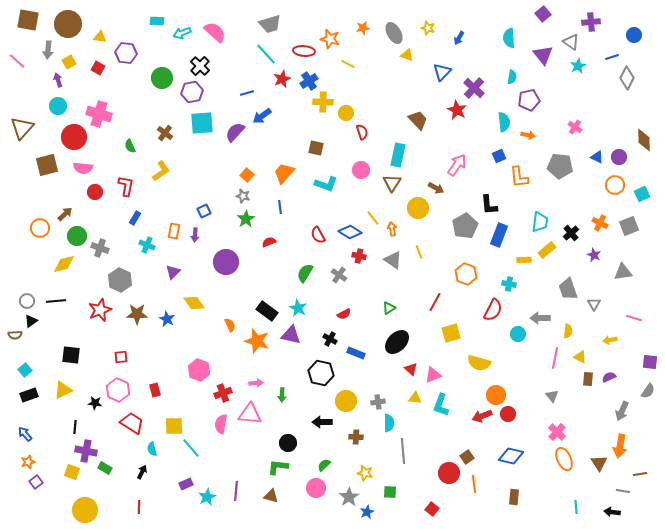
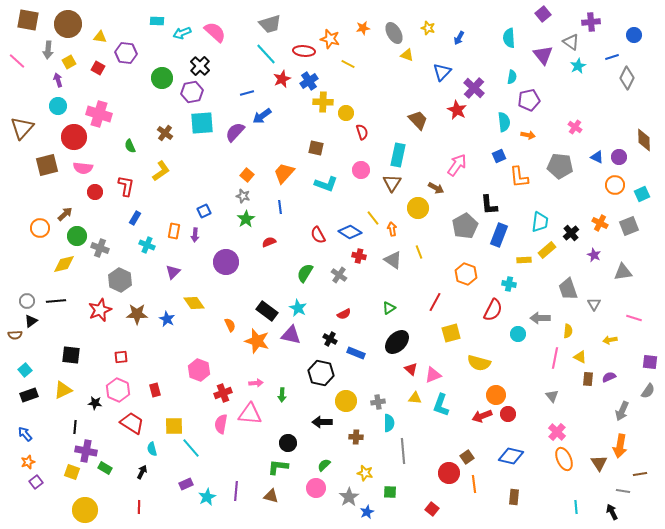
black arrow at (612, 512): rotated 56 degrees clockwise
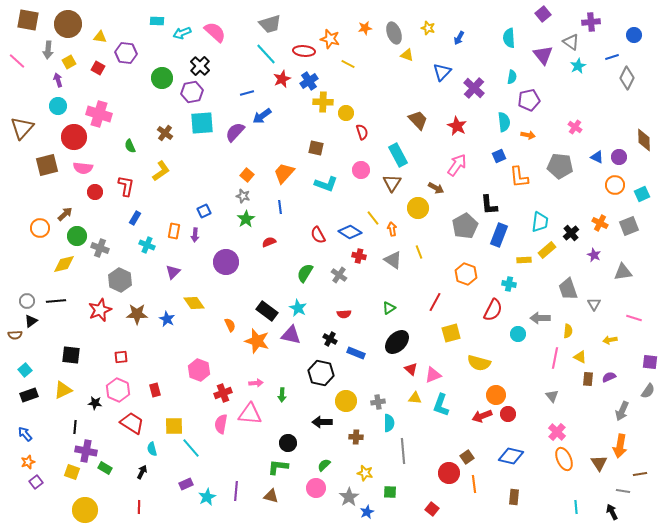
orange star at (363, 28): moved 2 px right
gray ellipse at (394, 33): rotated 10 degrees clockwise
red star at (457, 110): moved 16 px down
cyan rectangle at (398, 155): rotated 40 degrees counterclockwise
red semicircle at (344, 314): rotated 24 degrees clockwise
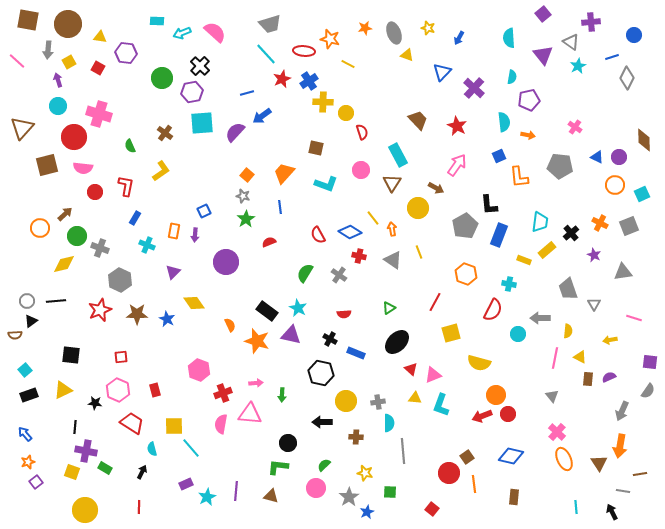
yellow rectangle at (524, 260): rotated 24 degrees clockwise
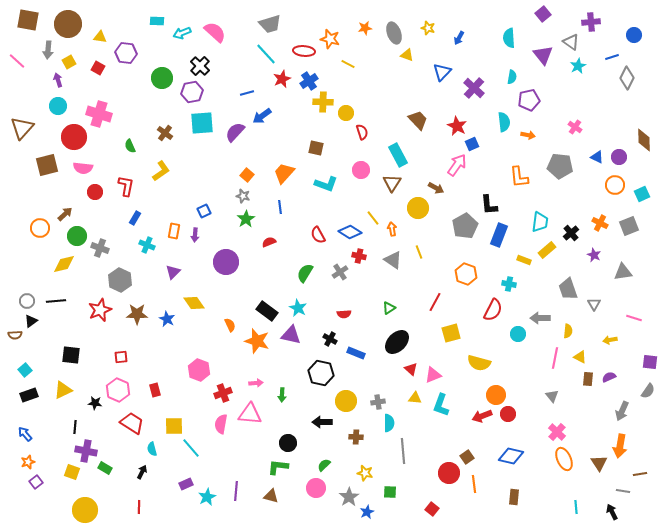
blue square at (499, 156): moved 27 px left, 12 px up
gray cross at (339, 275): moved 1 px right, 3 px up; rotated 21 degrees clockwise
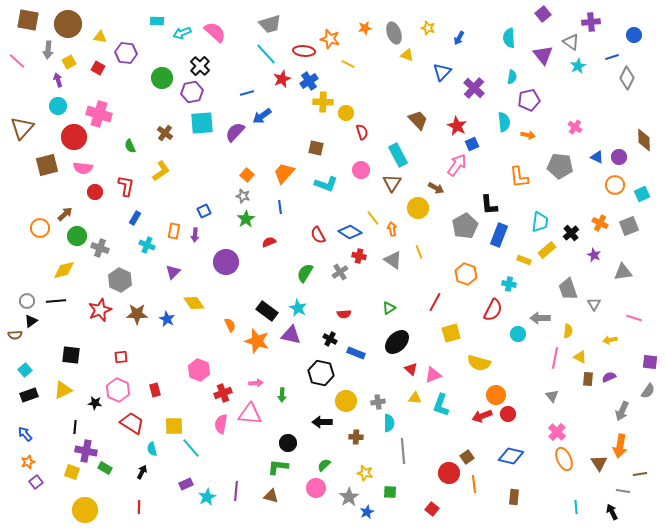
yellow diamond at (64, 264): moved 6 px down
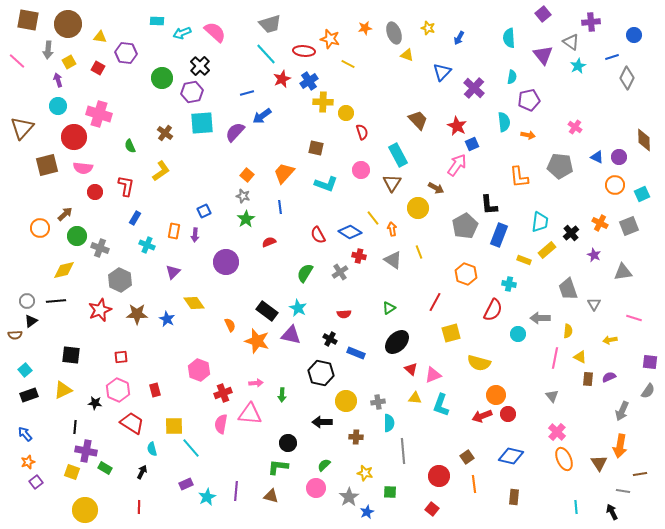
red circle at (449, 473): moved 10 px left, 3 px down
